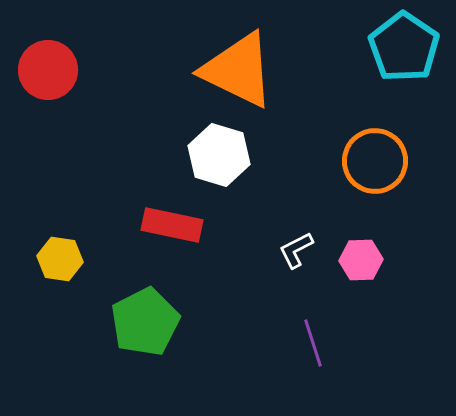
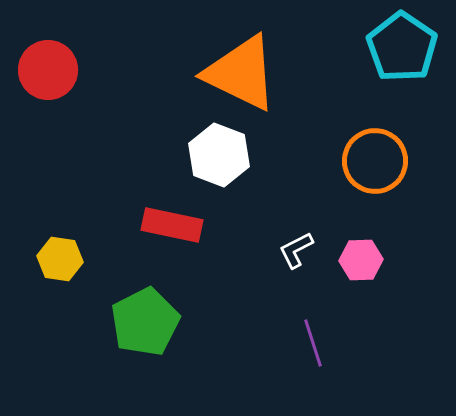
cyan pentagon: moved 2 px left
orange triangle: moved 3 px right, 3 px down
white hexagon: rotated 4 degrees clockwise
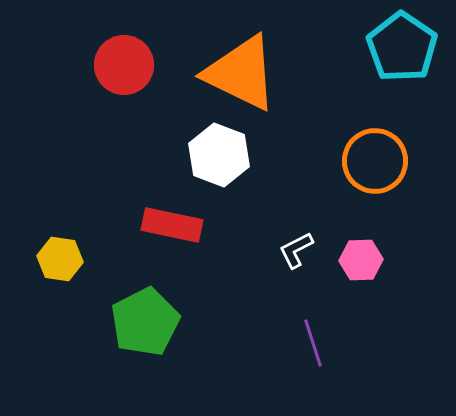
red circle: moved 76 px right, 5 px up
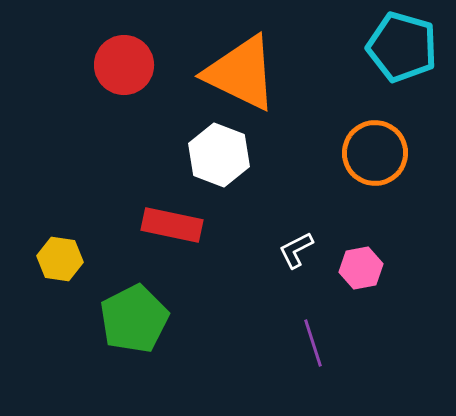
cyan pentagon: rotated 18 degrees counterclockwise
orange circle: moved 8 px up
pink hexagon: moved 8 px down; rotated 9 degrees counterclockwise
green pentagon: moved 11 px left, 3 px up
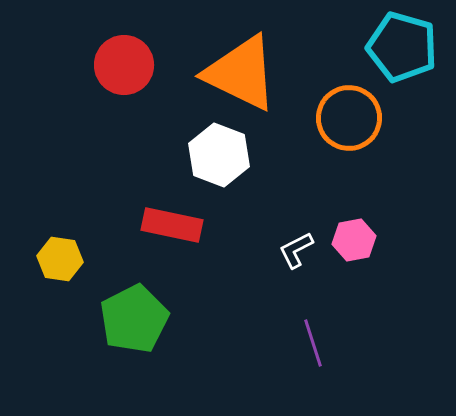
orange circle: moved 26 px left, 35 px up
pink hexagon: moved 7 px left, 28 px up
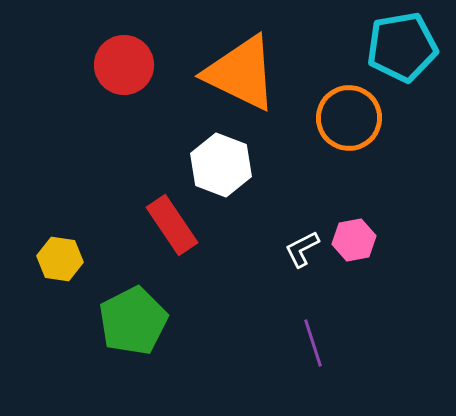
cyan pentagon: rotated 26 degrees counterclockwise
white hexagon: moved 2 px right, 10 px down
red rectangle: rotated 44 degrees clockwise
white L-shape: moved 6 px right, 1 px up
green pentagon: moved 1 px left, 2 px down
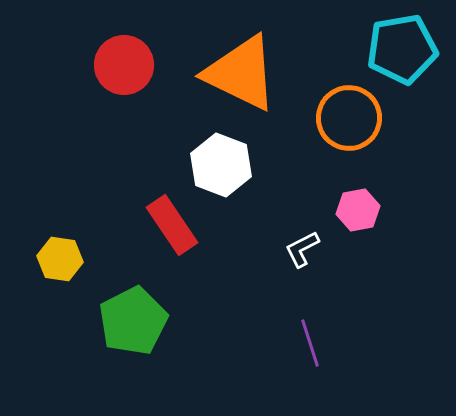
cyan pentagon: moved 2 px down
pink hexagon: moved 4 px right, 30 px up
purple line: moved 3 px left
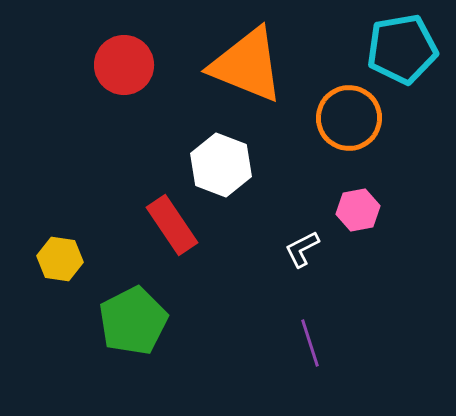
orange triangle: moved 6 px right, 8 px up; rotated 4 degrees counterclockwise
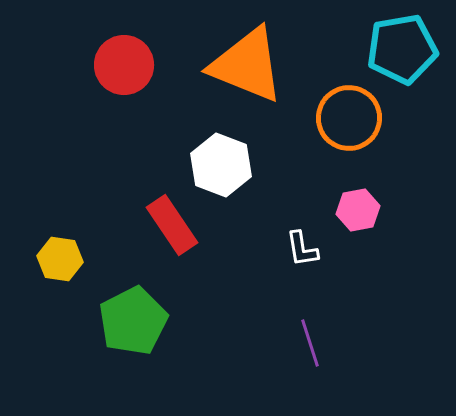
white L-shape: rotated 72 degrees counterclockwise
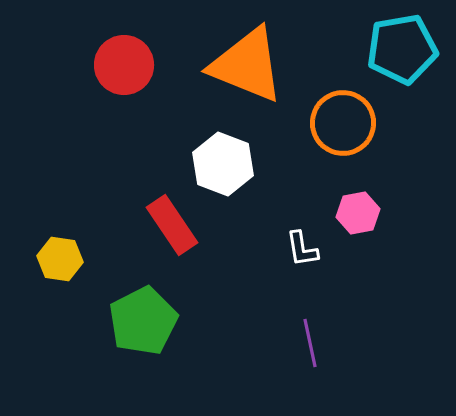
orange circle: moved 6 px left, 5 px down
white hexagon: moved 2 px right, 1 px up
pink hexagon: moved 3 px down
green pentagon: moved 10 px right
purple line: rotated 6 degrees clockwise
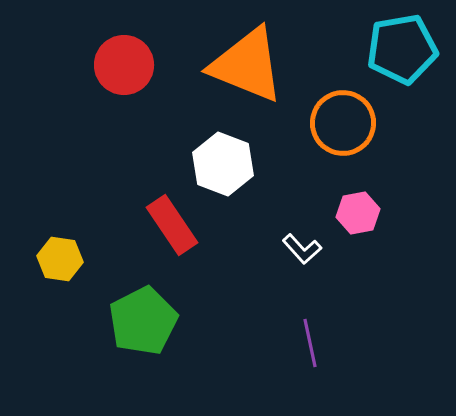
white L-shape: rotated 33 degrees counterclockwise
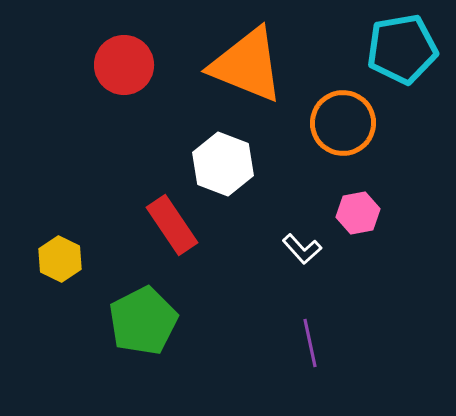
yellow hexagon: rotated 18 degrees clockwise
